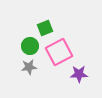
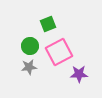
green square: moved 3 px right, 4 px up
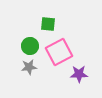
green square: rotated 28 degrees clockwise
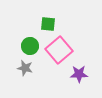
pink square: moved 2 px up; rotated 12 degrees counterclockwise
gray star: moved 4 px left, 1 px down; rotated 21 degrees clockwise
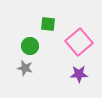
pink square: moved 20 px right, 8 px up
